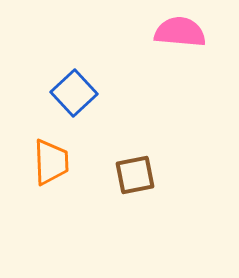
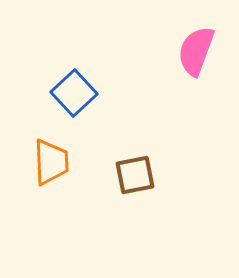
pink semicircle: moved 16 px right, 19 px down; rotated 75 degrees counterclockwise
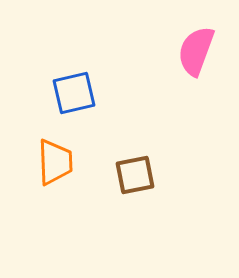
blue square: rotated 30 degrees clockwise
orange trapezoid: moved 4 px right
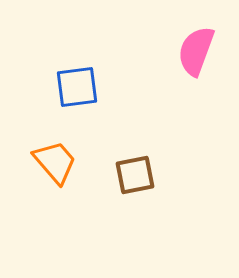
blue square: moved 3 px right, 6 px up; rotated 6 degrees clockwise
orange trapezoid: rotated 39 degrees counterclockwise
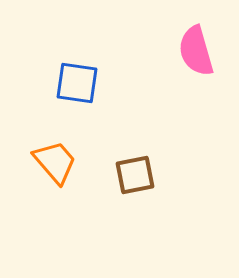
pink semicircle: rotated 36 degrees counterclockwise
blue square: moved 4 px up; rotated 15 degrees clockwise
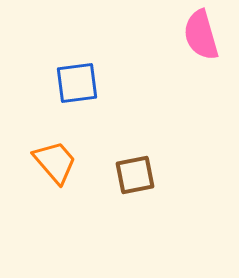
pink semicircle: moved 5 px right, 16 px up
blue square: rotated 15 degrees counterclockwise
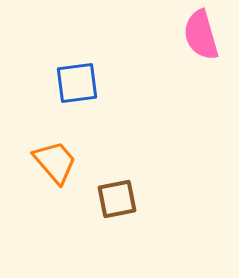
brown square: moved 18 px left, 24 px down
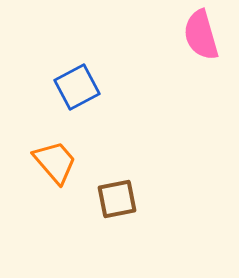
blue square: moved 4 px down; rotated 21 degrees counterclockwise
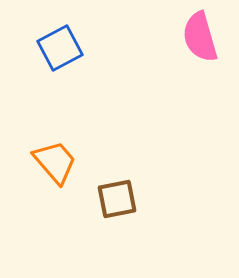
pink semicircle: moved 1 px left, 2 px down
blue square: moved 17 px left, 39 px up
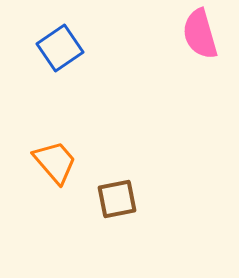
pink semicircle: moved 3 px up
blue square: rotated 6 degrees counterclockwise
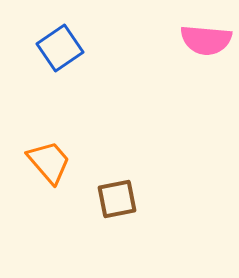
pink semicircle: moved 6 px right, 6 px down; rotated 69 degrees counterclockwise
orange trapezoid: moved 6 px left
